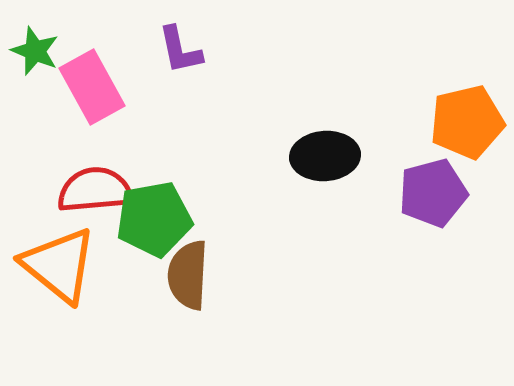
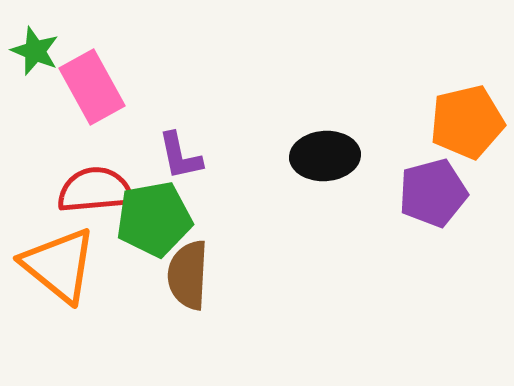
purple L-shape: moved 106 px down
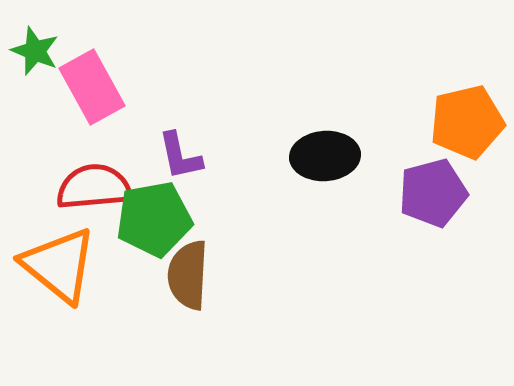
red semicircle: moved 1 px left, 3 px up
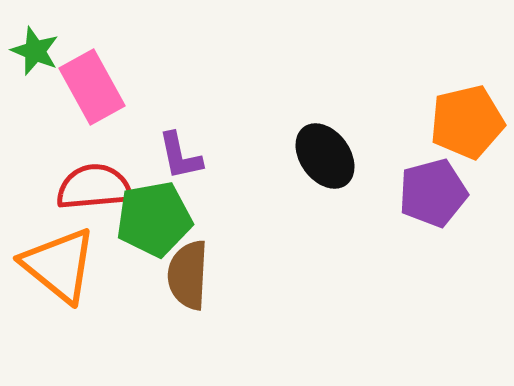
black ellipse: rotated 58 degrees clockwise
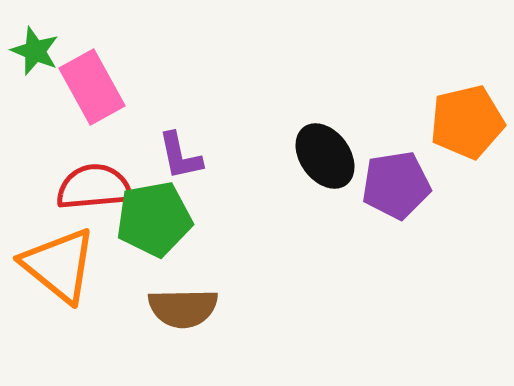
purple pentagon: moved 37 px left, 8 px up; rotated 6 degrees clockwise
brown semicircle: moved 5 px left, 33 px down; rotated 94 degrees counterclockwise
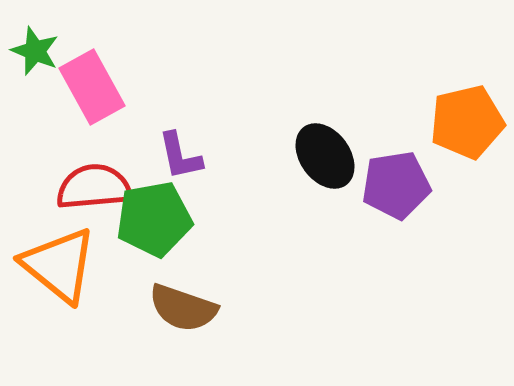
brown semicircle: rotated 20 degrees clockwise
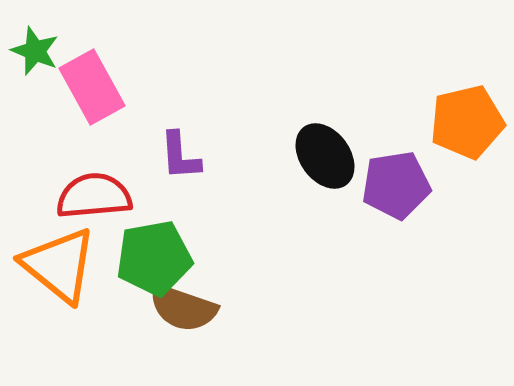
purple L-shape: rotated 8 degrees clockwise
red semicircle: moved 9 px down
green pentagon: moved 39 px down
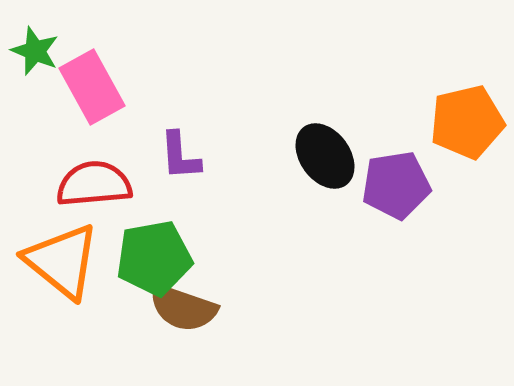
red semicircle: moved 12 px up
orange triangle: moved 3 px right, 4 px up
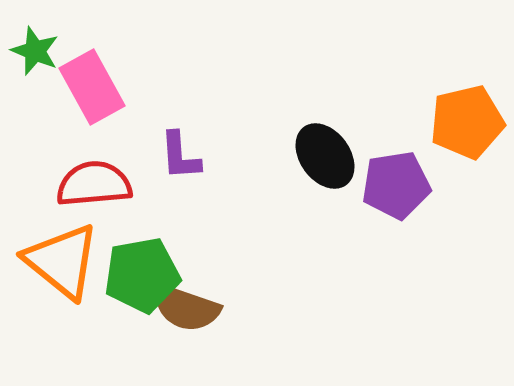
green pentagon: moved 12 px left, 17 px down
brown semicircle: moved 3 px right
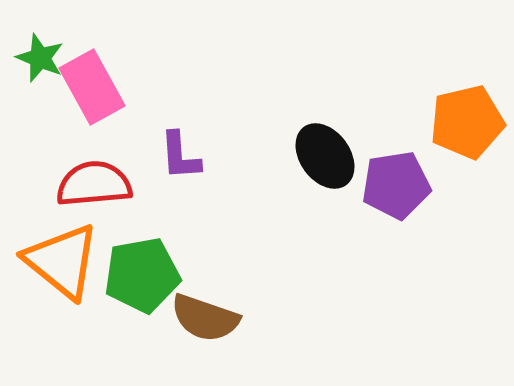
green star: moved 5 px right, 7 px down
brown semicircle: moved 19 px right, 10 px down
